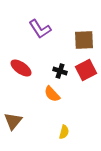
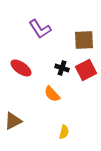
black cross: moved 2 px right, 3 px up
brown triangle: rotated 24 degrees clockwise
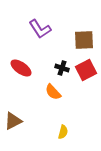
orange semicircle: moved 1 px right, 2 px up
yellow semicircle: moved 1 px left
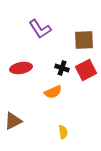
red ellipse: rotated 45 degrees counterclockwise
orange semicircle: rotated 72 degrees counterclockwise
yellow semicircle: rotated 24 degrees counterclockwise
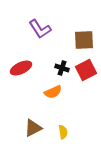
red ellipse: rotated 15 degrees counterclockwise
brown triangle: moved 20 px right, 7 px down
